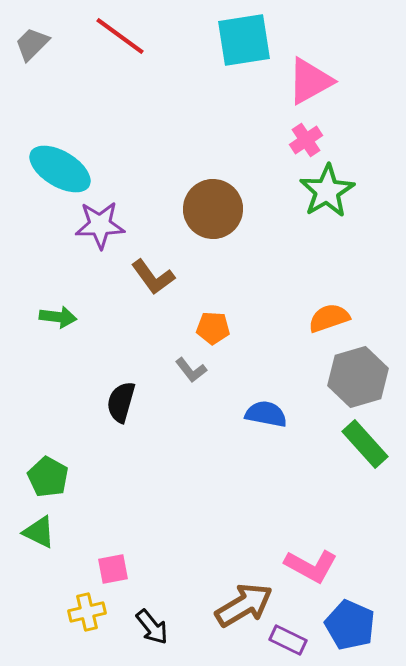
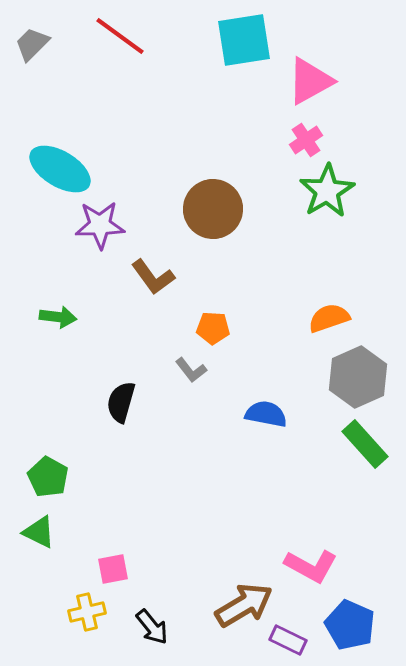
gray hexagon: rotated 8 degrees counterclockwise
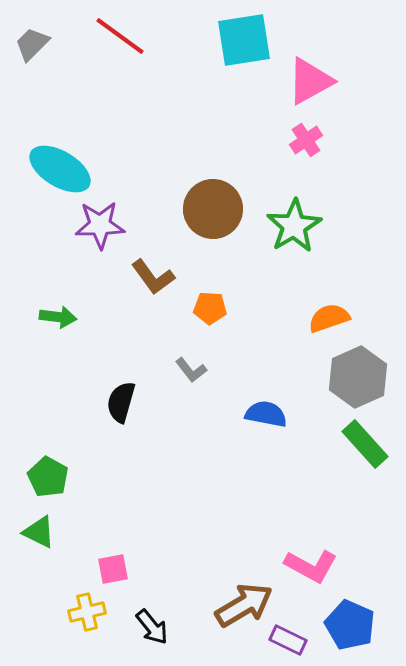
green star: moved 33 px left, 35 px down
orange pentagon: moved 3 px left, 20 px up
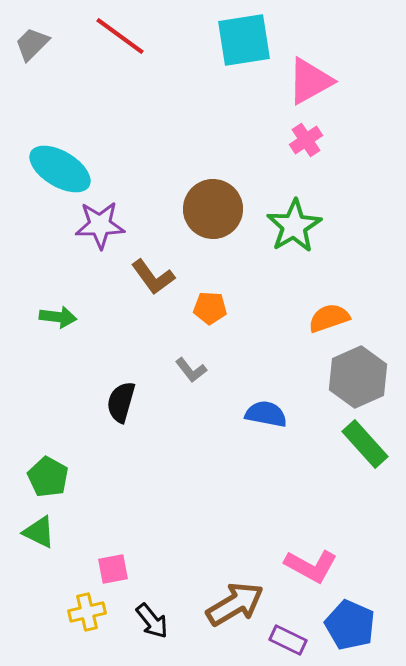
brown arrow: moved 9 px left, 1 px up
black arrow: moved 6 px up
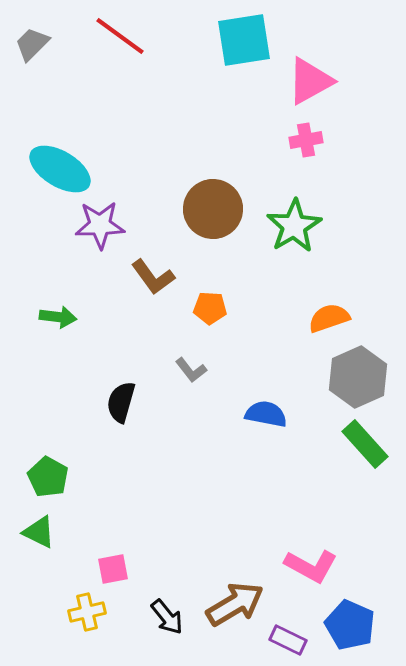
pink cross: rotated 24 degrees clockwise
black arrow: moved 15 px right, 4 px up
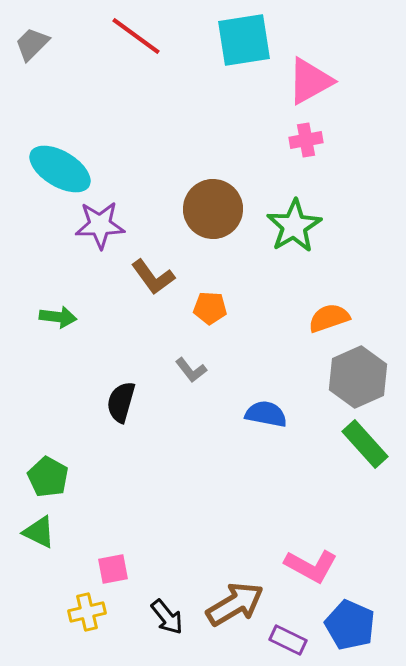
red line: moved 16 px right
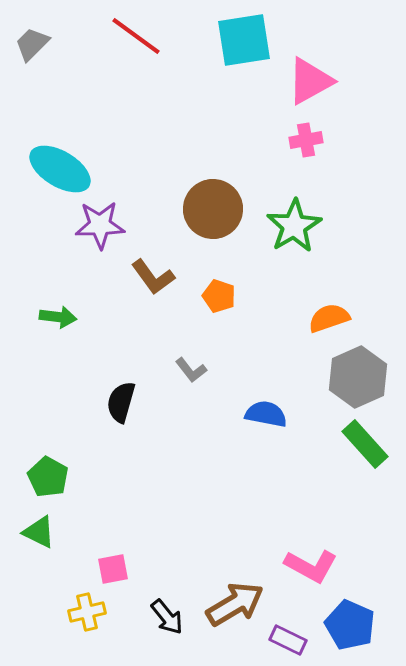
orange pentagon: moved 9 px right, 12 px up; rotated 16 degrees clockwise
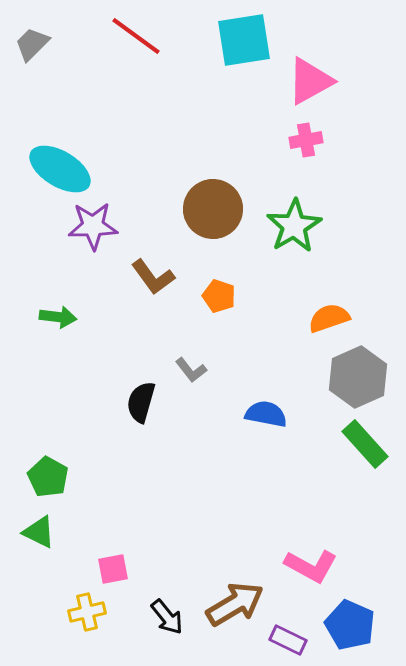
purple star: moved 7 px left, 1 px down
black semicircle: moved 20 px right
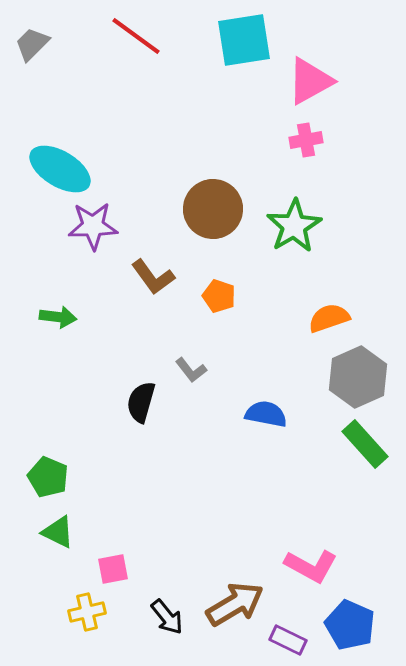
green pentagon: rotated 6 degrees counterclockwise
green triangle: moved 19 px right
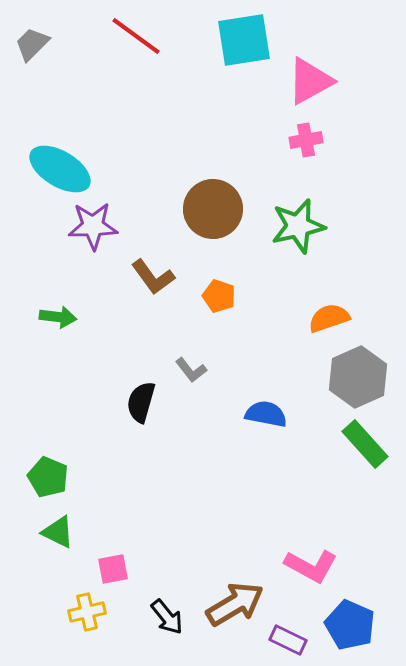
green star: moved 4 px right; rotated 18 degrees clockwise
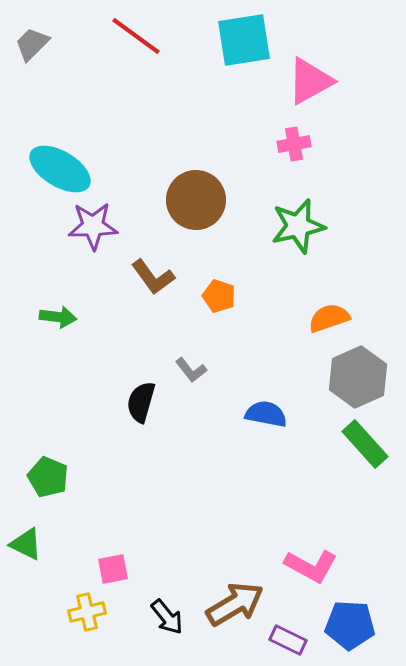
pink cross: moved 12 px left, 4 px down
brown circle: moved 17 px left, 9 px up
green triangle: moved 32 px left, 12 px down
blue pentagon: rotated 21 degrees counterclockwise
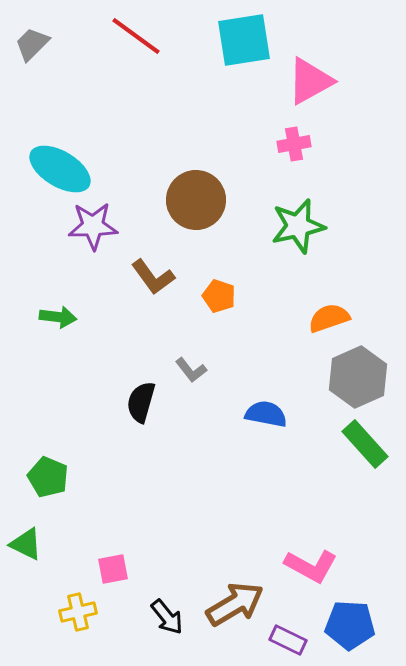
yellow cross: moved 9 px left
